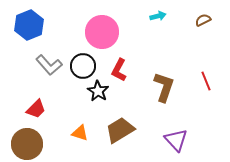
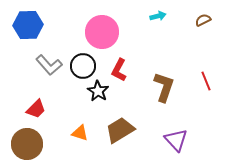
blue hexagon: moved 1 px left; rotated 20 degrees clockwise
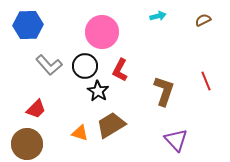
black circle: moved 2 px right
red L-shape: moved 1 px right
brown L-shape: moved 4 px down
brown trapezoid: moved 9 px left, 5 px up
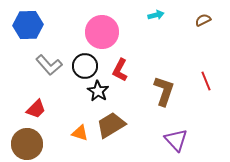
cyan arrow: moved 2 px left, 1 px up
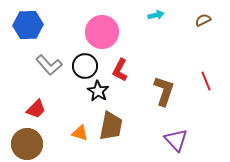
brown trapezoid: moved 1 px down; rotated 132 degrees clockwise
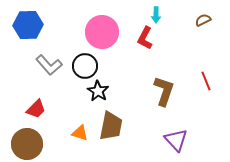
cyan arrow: rotated 105 degrees clockwise
red L-shape: moved 25 px right, 32 px up
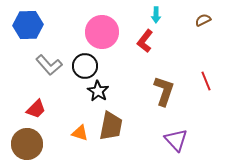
red L-shape: moved 3 px down; rotated 10 degrees clockwise
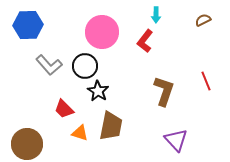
red trapezoid: moved 28 px right; rotated 90 degrees clockwise
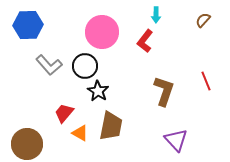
brown semicircle: rotated 21 degrees counterclockwise
red trapezoid: moved 4 px down; rotated 85 degrees clockwise
orange triangle: rotated 12 degrees clockwise
